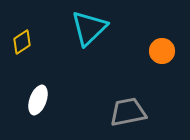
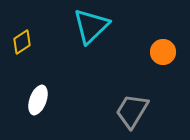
cyan triangle: moved 2 px right, 2 px up
orange circle: moved 1 px right, 1 px down
gray trapezoid: moved 4 px right, 1 px up; rotated 48 degrees counterclockwise
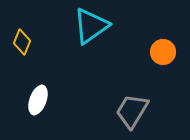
cyan triangle: rotated 9 degrees clockwise
yellow diamond: rotated 35 degrees counterclockwise
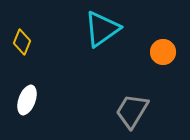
cyan triangle: moved 11 px right, 3 px down
white ellipse: moved 11 px left
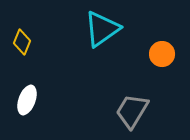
orange circle: moved 1 px left, 2 px down
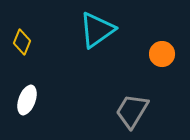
cyan triangle: moved 5 px left, 1 px down
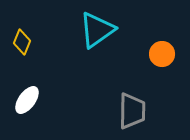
white ellipse: rotated 16 degrees clockwise
gray trapezoid: rotated 150 degrees clockwise
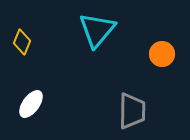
cyan triangle: rotated 15 degrees counterclockwise
white ellipse: moved 4 px right, 4 px down
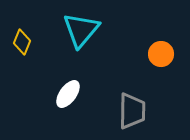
cyan triangle: moved 16 px left
orange circle: moved 1 px left
white ellipse: moved 37 px right, 10 px up
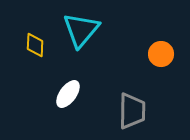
yellow diamond: moved 13 px right, 3 px down; rotated 20 degrees counterclockwise
